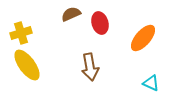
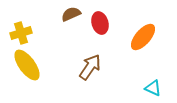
orange ellipse: moved 1 px up
brown arrow: rotated 136 degrees counterclockwise
cyan triangle: moved 2 px right, 5 px down
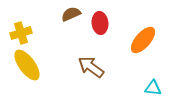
red ellipse: rotated 10 degrees clockwise
orange ellipse: moved 3 px down
brown arrow: moved 1 px right; rotated 88 degrees counterclockwise
cyan triangle: rotated 18 degrees counterclockwise
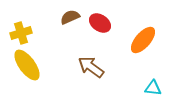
brown semicircle: moved 1 px left, 3 px down
red ellipse: rotated 50 degrees counterclockwise
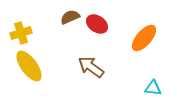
red ellipse: moved 3 px left, 1 px down
orange ellipse: moved 1 px right, 2 px up
yellow ellipse: moved 2 px right, 1 px down
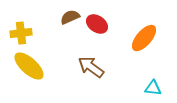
yellow cross: rotated 10 degrees clockwise
yellow ellipse: rotated 12 degrees counterclockwise
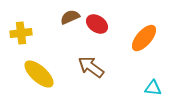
yellow ellipse: moved 10 px right, 8 px down
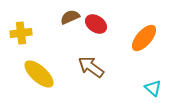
red ellipse: moved 1 px left
cyan triangle: rotated 36 degrees clockwise
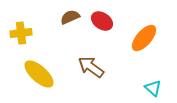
red ellipse: moved 6 px right, 3 px up
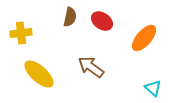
brown semicircle: rotated 126 degrees clockwise
